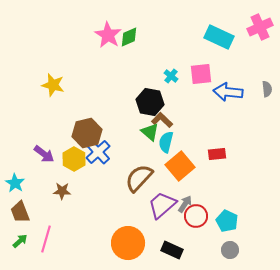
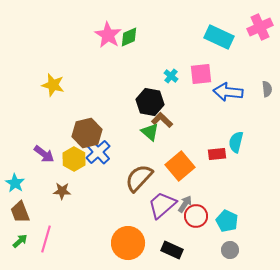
cyan semicircle: moved 70 px right
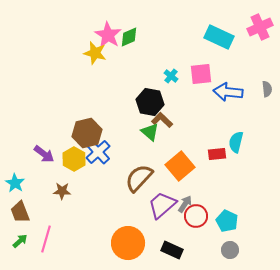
yellow star: moved 42 px right, 32 px up
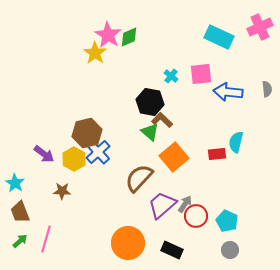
yellow star: rotated 20 degrees clockwise
orange square: moved 6 px left, 9 px up
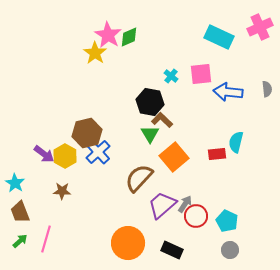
green triangle: moved 2 px down; rotated 18 degrees clockwise
yellow hexagon: moved 9 px left, 3 px up
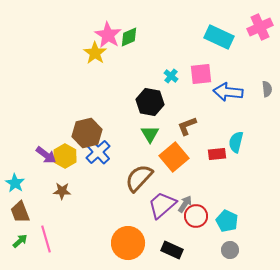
brown L-shape: moved 25 px right, 6 px down; rotated 65 degrees counterclockwise
purple arrow: moved 2 px right, 1 px down
pink line: rotated 32 degrees counterclockwise
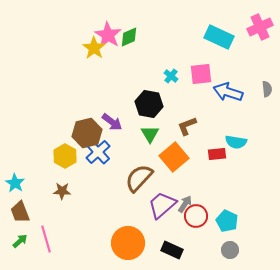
yellow star: moved 1 px left, 5 px up
blue arrow: rotated 12 degrees clockwise
black hexagon: moved 1 px left, 2 px down
cyan semicircle: rotated 95 degrees counterclockwise
purple arrow: moved 66 px right, 33 px up
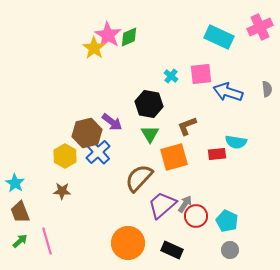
orange square: rotated 24 degrees clockwise
pink line: moved 1 px right, 2 px down
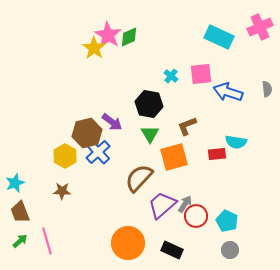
cyan star: rotated 18 degrees clockwise
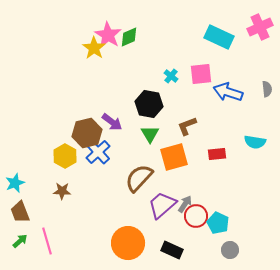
cyan semicircle: moved 19 px right
cyan pentagon: moved 9 px left, 2 px down
